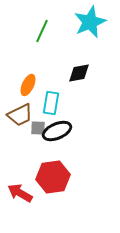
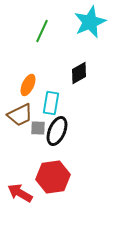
black diamond: rotated 20 degrees counterclockwise
black ellipse: rotated 44 degrees counterclockwise
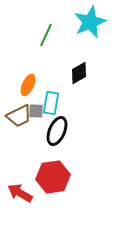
green line: moved 4 px right, 4 px down
brown trapezoid: moved 1 px left, 1 px down
gray square: moved 2 px left, 17 px up
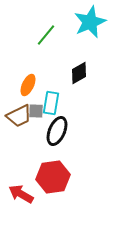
green line: rotated 15 degrees clockwise
red arrow: moved 1 px right, 1 px down
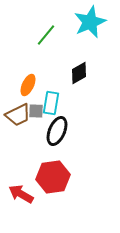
brown trapezoid: moved 1 px left, 1 px up
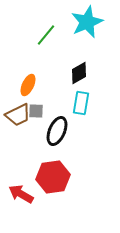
cyan star: moved 3 px left
cyan rectangle: moved 30 px right
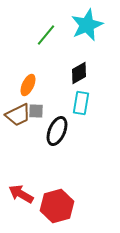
cyan star: moved 3 px down
red hexagon: moved 4 px right, 29 px down; rotated 8 degrees counterclockwise
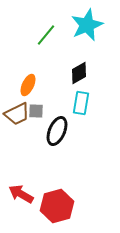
brown trapezoid: moved 1 px left, 1 px up
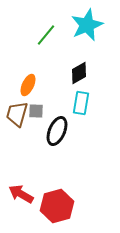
brown trapezoid: rotated 132 degrees clockwise
